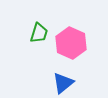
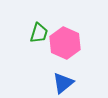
pink hexagon: moved 6 px left
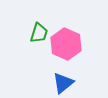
pink hexagon: moved 1 px right, 1 px down
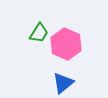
green trapezoid: rotated 15 degrees clockwise
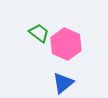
green trapezoid: rotated 85 degrees counterclockwise
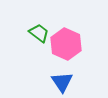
blue triangle: moved 1 px left, 1 px up; rotated 25 degrees counterclockwise
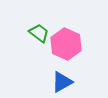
blue triangle: rotated 35 degrees clockwise
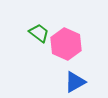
blue triangle: moved 13 px right
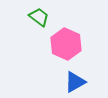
green trapezoid: moved 16 px up
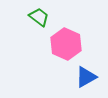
blue triangle: moved 11 px right, 5 px up
